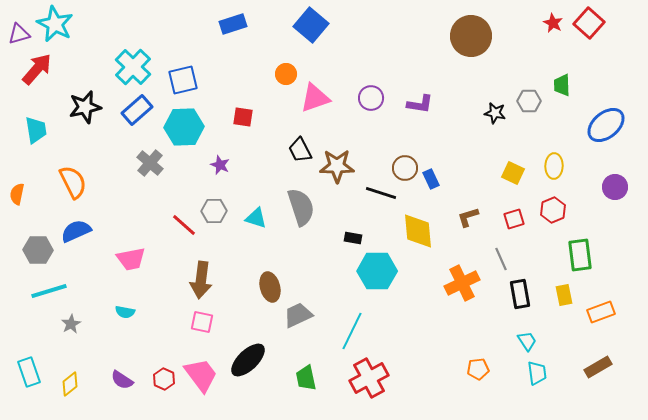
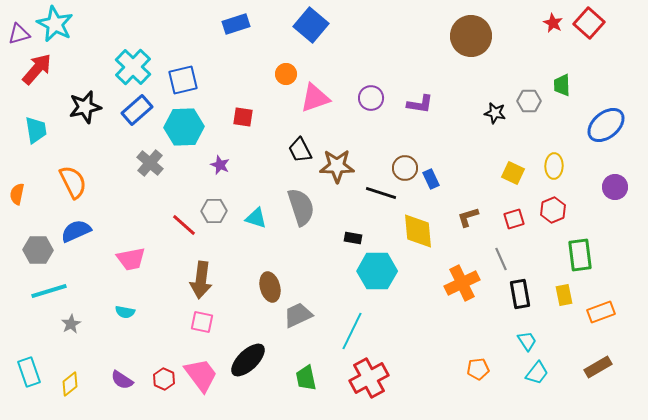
blue rectangle at (233, 24): moved 3 px right
cyan trapezoid at (537, 373): rotated 45 degrees clockwise
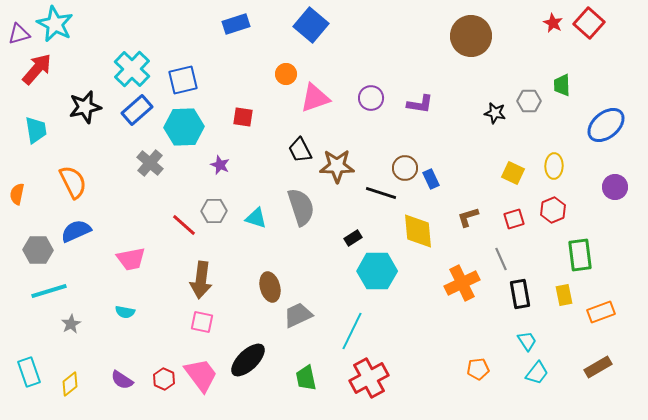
cyan cross at (133, 67): moved 1 px left, 2 px down
black rectangle at (353, 238): rotated 42 degrees counterclockwise
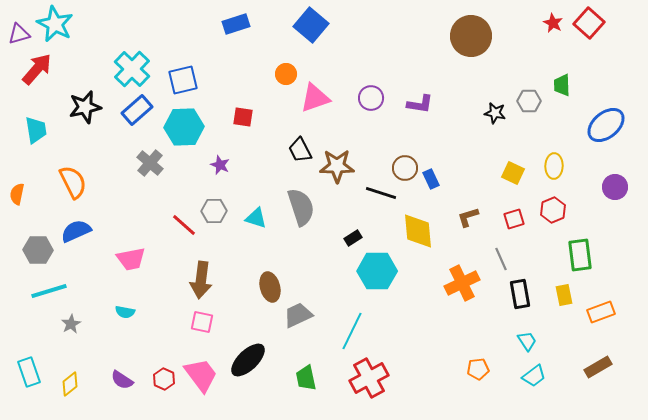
cyan trapezoid at (537, 373): moved 3 px left, 3 px down; rotated 15 degrees clockwise
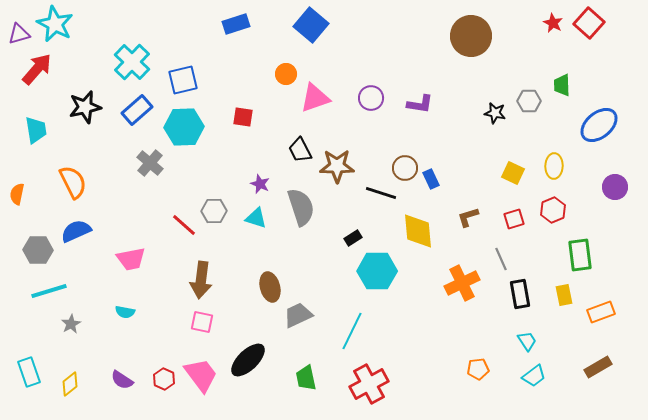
cyan cross at (132, 69): moved 7 px up
blue ellipse at (606, 125): moved 7 px left
purple star at (220, 165): moved 40 px right, 19 px down
red cross at (369, 378): moved 6 px down
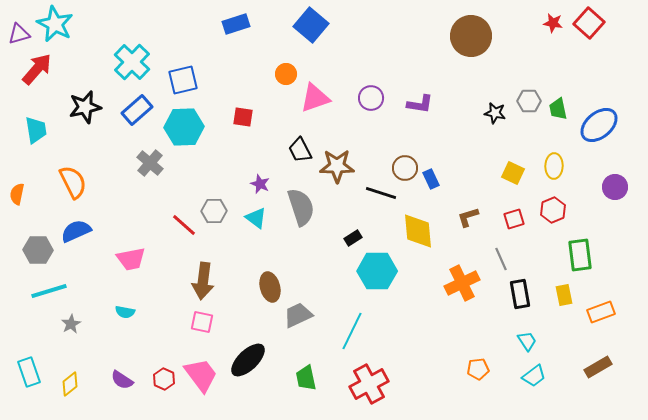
red star at (553, 23): rotated 18 degrees counterclockwise
green trapezoid at (562, 85): moved 4 px left, 24 px down; rotated 10 degrees counterclockwise
cyan triangle at (256, 218): rotated 20 degrees clockwise
brown arrow at (201, 280): moved 2 px right, 1 px down
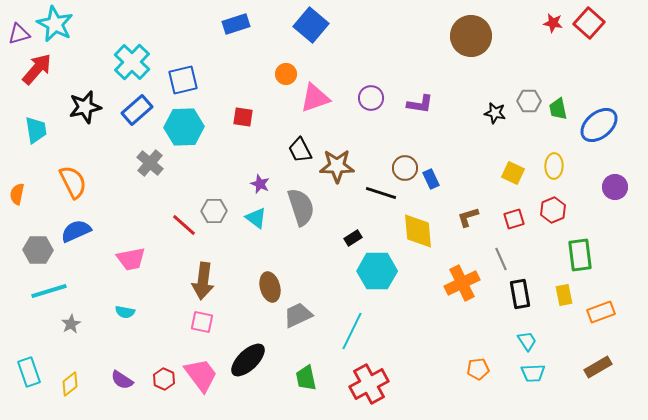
cyan trapezoid at (534, 376): moved 1 px left, 3 px up; rotated 35 degrees clockwise
